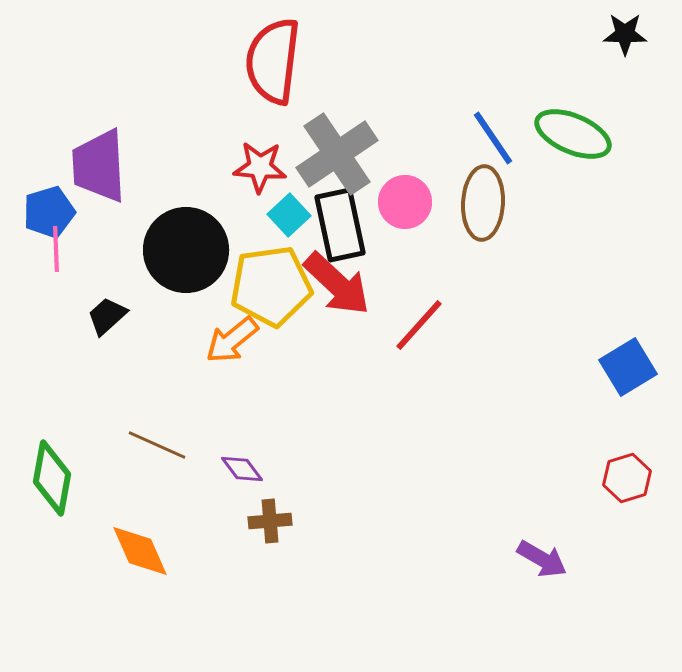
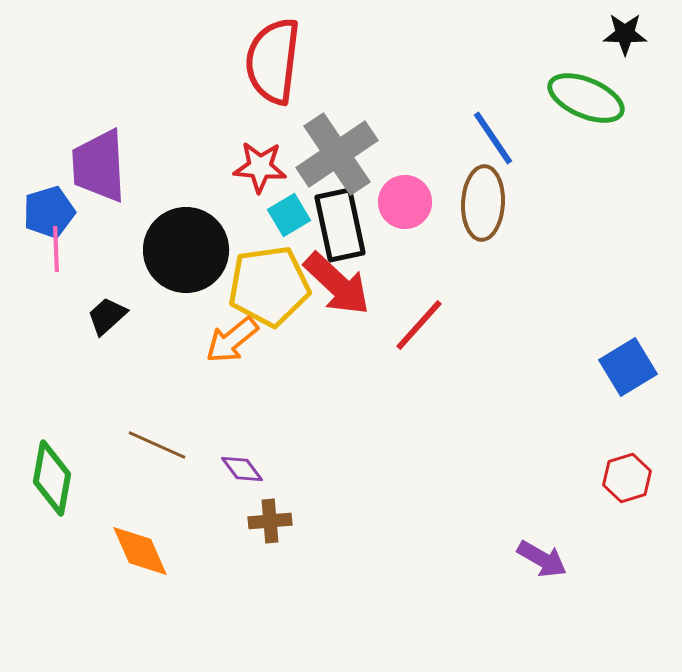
green ellipse: moved 13 px right, 36 px up
cyan square: rotated 12 degrees clockwise
yellow pentagon: moved 2 px left
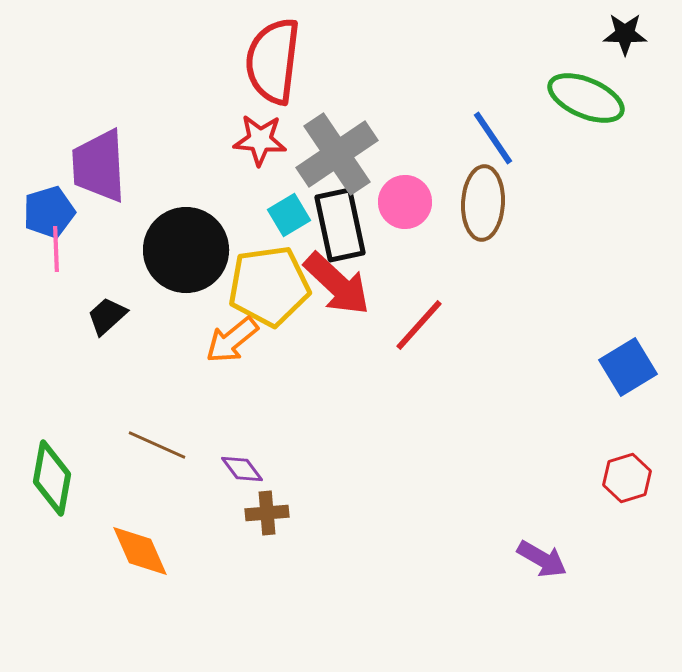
red star: moved 27 px up
brown cross: moved 3 px left, 8 px up
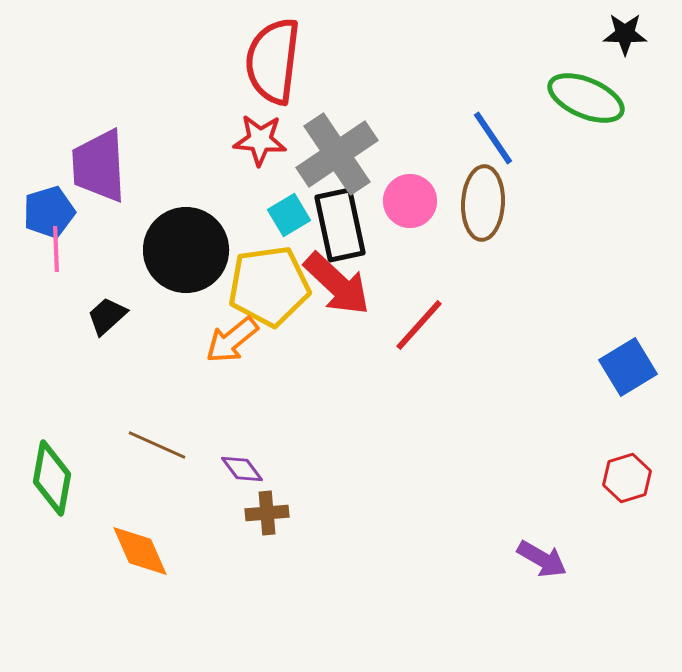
pink circle: moved 5 px right, 1 px up
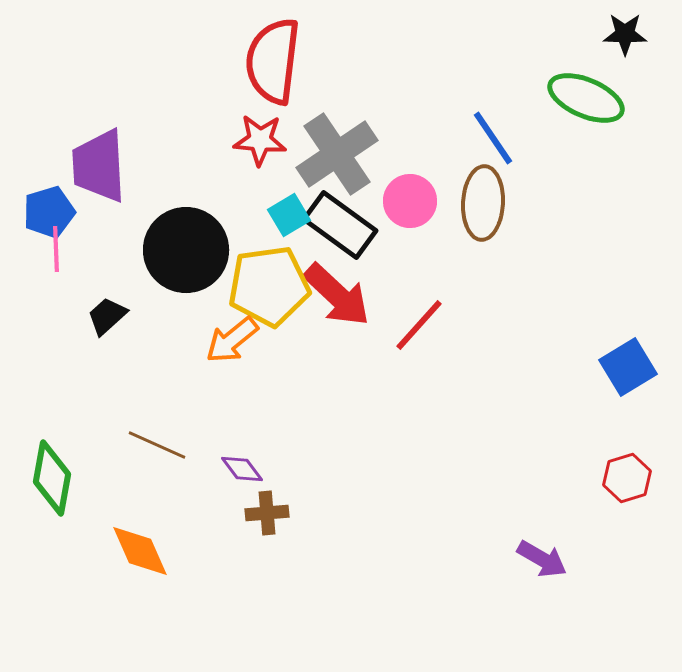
black rectangle: rotated 42 degrees counterclockwise
red arrow: moved 11 px down
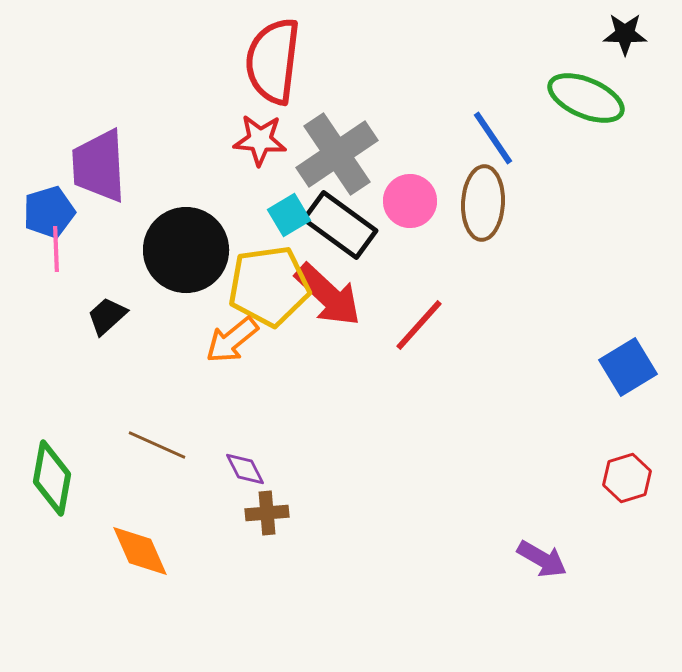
red arrow: moved 9 px left
purple diamond: moved 3 px right; rotated 9 degrees clockwise
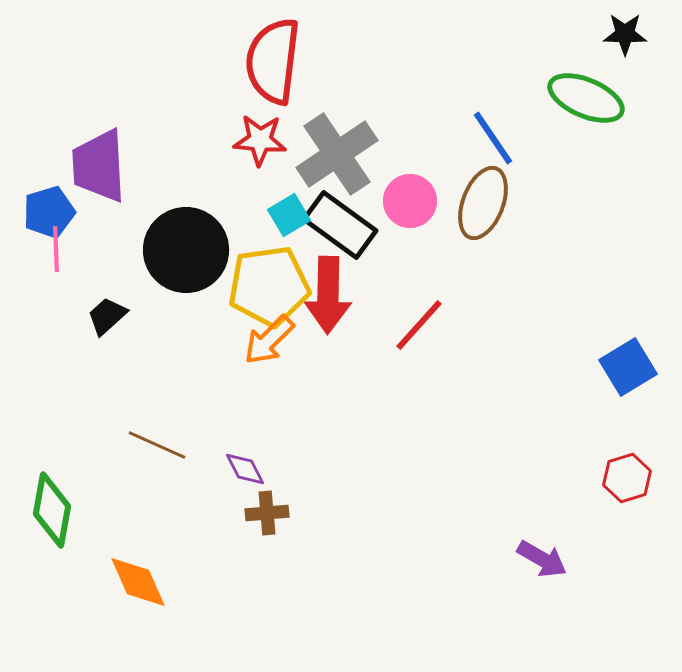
brown ellipse: rotated 18 degrees clockwise
red arrow: rotated 48 degrees clockwise
orange arrow: moved 37 px right; rotated 6 degrees counterclockwise
green diamond: moved 32 px down
orange diamond: moved 2 px left, 31 px down
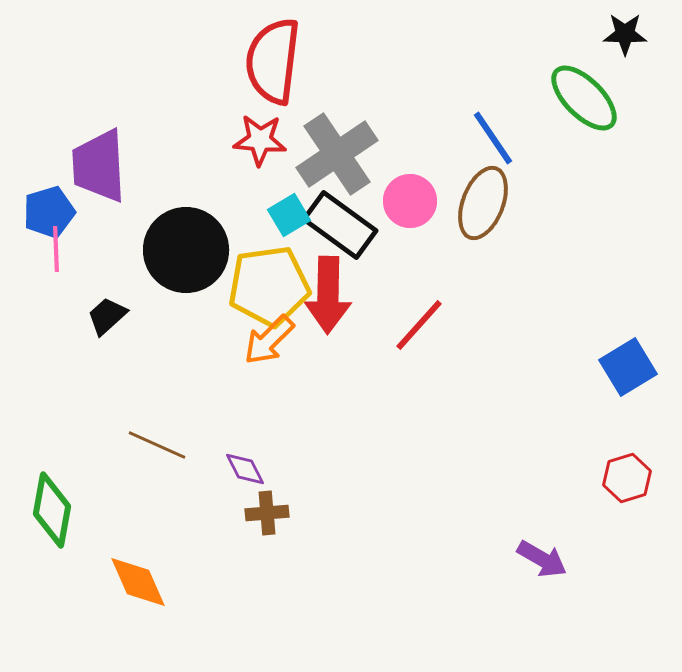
green ellipse: moved 2 px left; rotated 22 degrees clockwise
